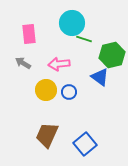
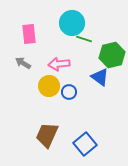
yellow circle: moved 3 px right, 4 px up
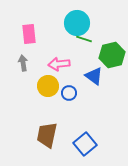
cyan circle: moved 5 px right
gray arrow: rotated 49 degrees clockwise
blue triangle: moved 6 px left, 1 px up
yellow circle: moved 1 px left
blue circle: moved 1 px down
brown trapezoid: rotated 12 degrees counterclockwise
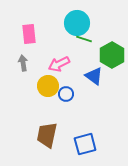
green hexagon: rotated 15 degrees counterclockwise
pink arrow: rotated 20 degrees counterclockwise
blue circle: moved 3 px left, 1 px down
blue square: rotated 25 degrees clockwise
